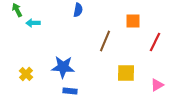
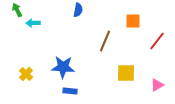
red line: moved 2 px right, 1 px up; rotated 12 degrees clockwise
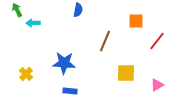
orange square: moved 3 px right
blue star: moved 1 px right, 4 px up
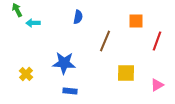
blue semicircle: moved 7 px down
red line: rotated 18 degrees counterclockwise
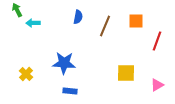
brown line: moved 15 px up
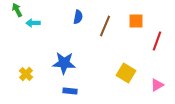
yellow square: rotated 30 degrees clockwise
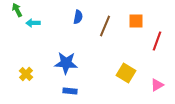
blue star: moved 2 px right
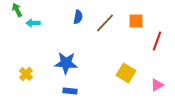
brown line: moved 3 px up; rotated 20 degrees clockwise
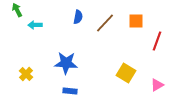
cyan arrow: moved 2 px right, 2 px down
